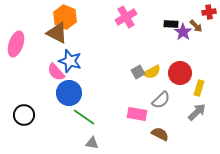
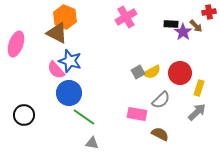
pink semicircle: moved 2 px up
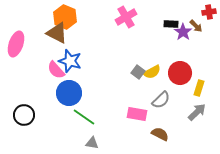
gray square: rotated 24 degrees counterclockwise
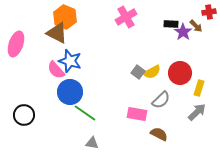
blue circle: moved 1 px right, 1 px up
green line: moved 1 px right, 4 px up
brown semicircle: moved 1 px left
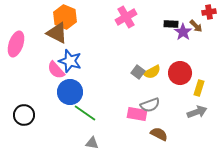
gray semicircle: moved 11 px left, 5 px down; rotated 24 degrees clockwise
gray arrow: rotated 24 degrees clockwise
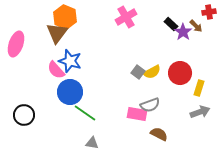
black rectangle: rotated 40 degrees clockwise
brown triangle: rotated 40 degrees clockwise
gray arrow: moved 3 px right
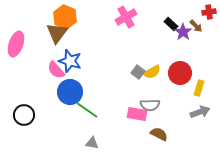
gray semicircle: rotated 18 degrees clockwise
green line: moved 2 px right, 3 px up
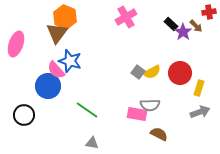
blue circle: moved 22 px left, 6 px up
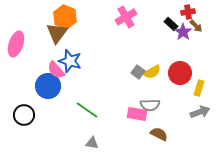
red cross: moved 21 px left
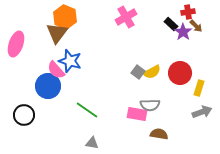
gray arrow: moved 2 px right
brown semicircle: rotated 18 degrees counterclockwise
